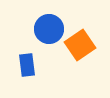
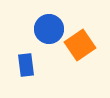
blue rectangle: moved 1 px left
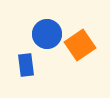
blue circle: moved 2 px left, 5 px down
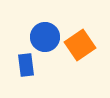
blue circle: moved 2 px left, 3 px down
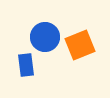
orange square: rotated 12 degrees clockwise
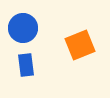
blue circle: moved 22 px left, 9 px up
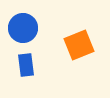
orange square: moved 1 px left
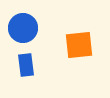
orange square: rotated 16 degrees clockwise
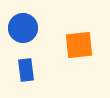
blue rectangle: moved 5 px down
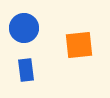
blue circle: moved 1 px right
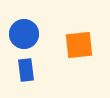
blue circle: moved 6 px down
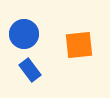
blue rectangle: moved 4 px right; rotated 30 degrees counterclockwise
